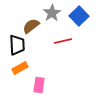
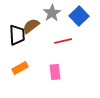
black trapezoid: moved 10 px up
pink rectangle: moved 16 px right, 13 px up; rotated 14 degrees counterclockwise
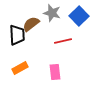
gray star: rotated 24 degrees counterclockwise
brown semicircle: moved 2 px up
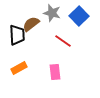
red line: rotated 48 degrees clockwise
orange rectangle: moved 1 px left
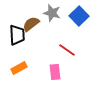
red line: moved 4 px right, 9 px down
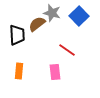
brown semicircle: moved 6 px right
orange rectangle: moved 3 px down; rotated 56 degrees counterclockwise
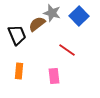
black trapezoid: rotated 20 degrees counterclockwise
pink rectangle: moved 1 px left, 4 px down
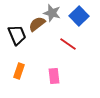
red line: moved 1 px right, 6 px up
orange rectangle: rotated 14 degrees clockwise
